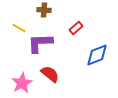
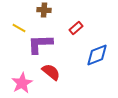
purple L-shape: moved 1 px down
red semicircle: moved 1 px right, 2 px up
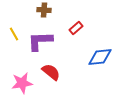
yellow line: moved 5 px left, 6 px down; rotated 32 degrees clockwise
purple L-shape: moved 3 px up
blue diamond: moved 3 px right, 2 px down; rotated 15 degrees clockwise
pink star: rotated 20 degrees clockwise
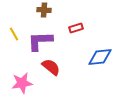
red rectangle: rotated 24 degrees clockwise
red semicircle: moved 5 px up
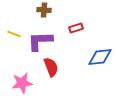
yellow line: rotated 40 degrees counterclockwise
red semicircle: rotated 30 degrees clockwise
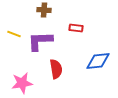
red rectangle: rotated 24 degrees clockwise
blue diamond: moved 2 px left, 4 px down
red semicircle: moved 5 px right, 2 px down; rotated 12 degrees clockwise
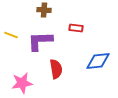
yellow line: moved 3 px left, 1 px down
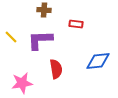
red rectangle: moved 4 px up
yellow line: moved 2 px down; rotated 24 degrees clockwise
purple L-shape: moved 1 px up
